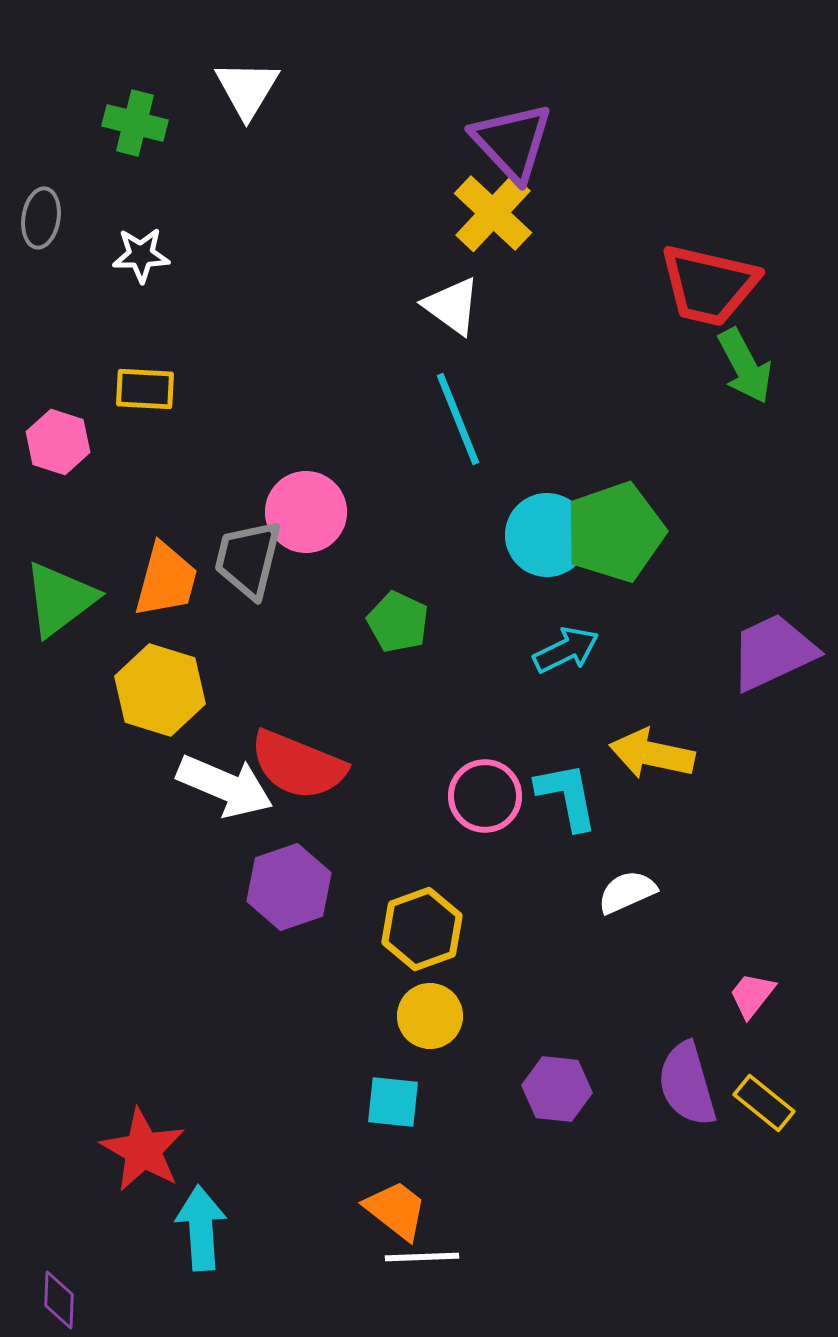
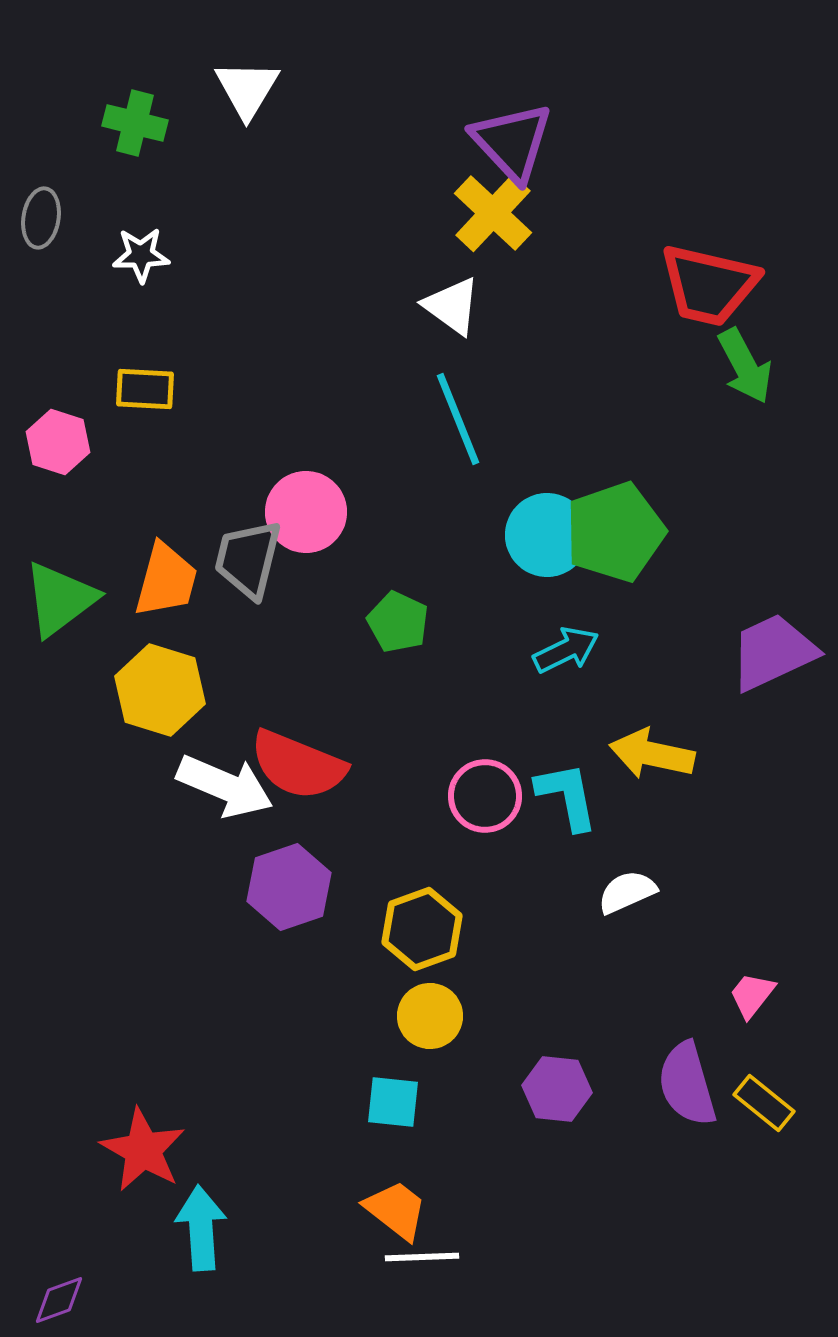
purple diamond at (59, 1300): rotated 68 degrees clockwise
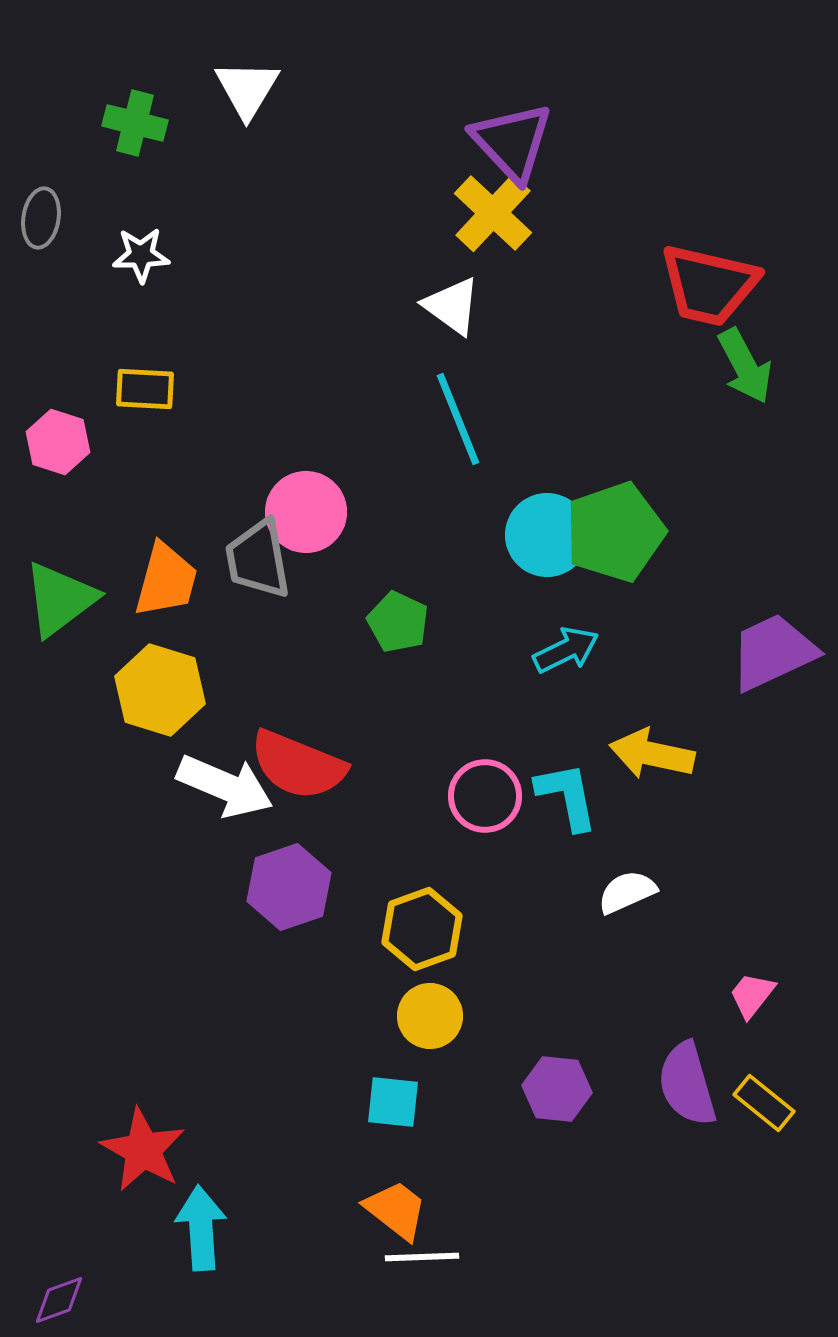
gray trapezoid at (248, 559): moved 10 px right; rotated 24 degrees counterclockwise
